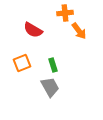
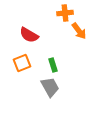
red semicircle: moved 4 px left, 5 px down
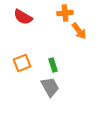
red semicircle: moved 6 px left, 18 px up
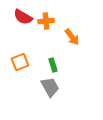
orange cross: moved 19 px left, 8 px down
orange arrow: moved 7 px left, 6 px down
orange square: moved 2 px left, 1 px up
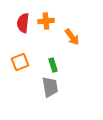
red semicircle: moved 6 px down; rotated 66 degrees clockwise
gray trapezoid: rotated 20 degrees clockwise
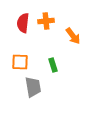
orange arrow: moved 1 px right, 1 px up
orange square: rotated 24 degrees clockwise
gray trapezoid: moved 17 px left
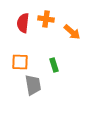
orange cross: moved 2 px up; rotated 14 degrees clockwise
orange arrow: moved 1 px left, 4 px up; rotated 12 degrees counterclockwise
green rectangle: moved 1 px right
gray trapezoid: moved 2 px up
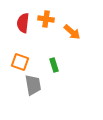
orange square: rotated 18 degrees clockwise
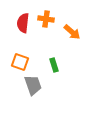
gray trapezoid: rotated 10 degrees counterclockwise
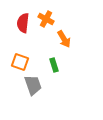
orange cross: rotated 21 degrees clockwise
orange arrow: moved 8 px left, 7 px down; rotated 18 degrees clockwise
